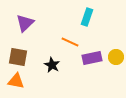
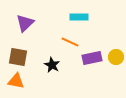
cyan rectangle: moved 8 px left; rotated 72 degrees clockwise
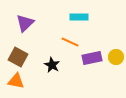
brown square: rotated 18 degrees clockwise
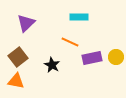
purple triangle: moved 1 px right
brown square: rotated 24 degrees clockwise
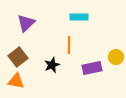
orange line: moved 1 px left, 3 px down; rotated 66 degrees clockwise
purple rectangle: moved 10 px down
black star: rotated 21 degrees clockwise
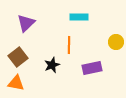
yellow circle: moved 15 px up
orange triangle: moved 2 px down
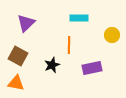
cyan rectangle: moved 1 px down
yellow circle: moved 4 px left, 7 px up
brown square: moved 1 px up; rotated 24 degrees counterclockwise
